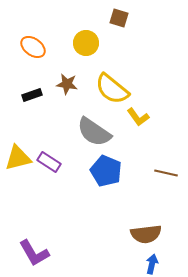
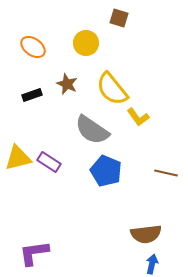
brown star: rotated 15 degrees clockwise
yellow semicircle: rotated 12 degrees clockwise
gray semicircle: moved 2 px left, 2 px up
purple L-shape: rotated 112 degrees clockwise
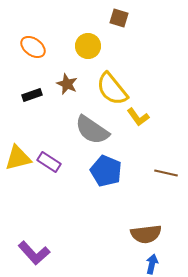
yellow circle: moved 2 px right, 3 px down
purple L-shape: rotated 124 degrees counterclockwise
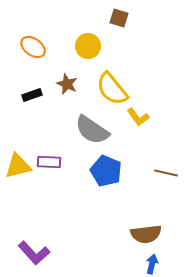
yellow triangle: moved 8 px down
purple rectangle: rotated 30 degrees counterclockwise
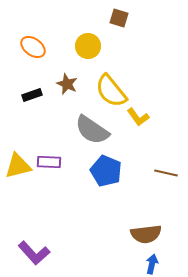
yellow semicircle: moved 1 px left, 2 px down
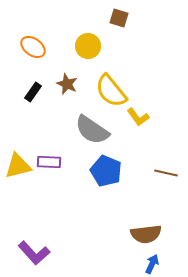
black rectangle: moved 1 px right, 3 px up; rotated 36 degrees counterclockwise
blue arrow: rotated 12 degrees clockwise
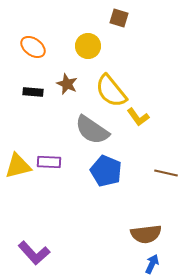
black rectangle: rotated 60 degrees clockwise
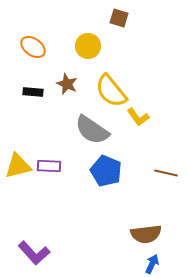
purple rectangle: moved 4 px down
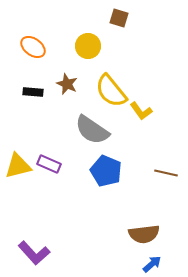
yellow L-shape: moved 3 px right, 6 px up
purple rectangle: moved 2 px up; rotated 20 degrees clockwise
brown semicircle: moved 2 px left
blue arrow: rotated 24 degrees clockwise
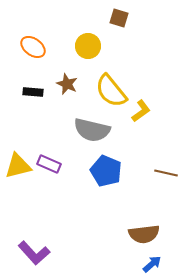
yellow L-shape: rotated 90 degrees counterclockwise
gray semicircle: rotated 21 degrees counterclockwise
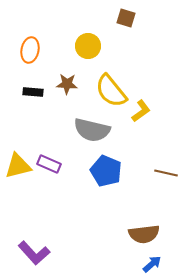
brown square: moved 7 px right
orange ellipse: moved 3 px left, 3 px down; rotated 65 degrees clockwise
brown star: rotated 20 degrees counterclockwise
